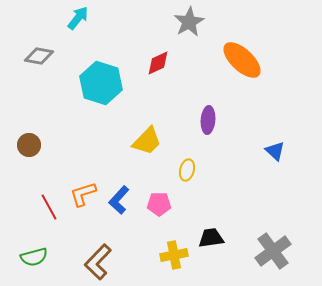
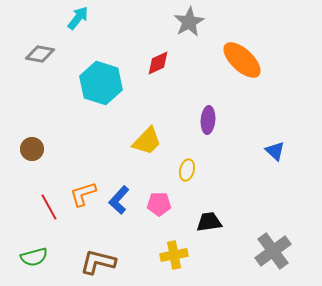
gray diamond: moved 1 px right, 2 px up
brown circle: moved 3 px right, 4 px down
black trapezoid: moved 2 px left, 16 px up
brown L-shape: rotated 60 degrees clockwise
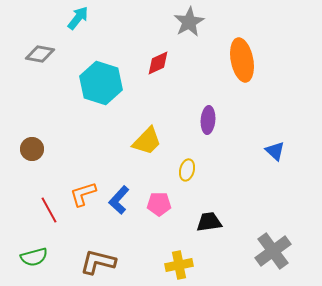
orange ellipse: rotated 36 degrees clockwise
red line: moved 3 px down
yellow cross: moved 5 px right, 10 px down
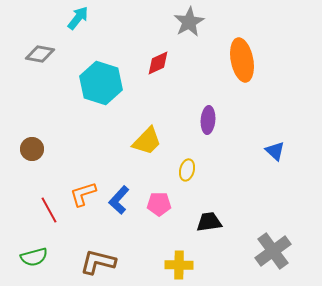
yellow cross: rotated 12 degrees clockwise
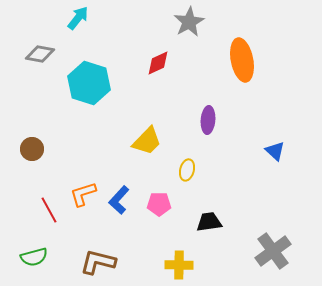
cyan hexagon: moved 12 px left
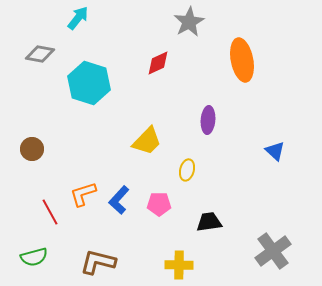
red line: moved 1 px right, 2 px down
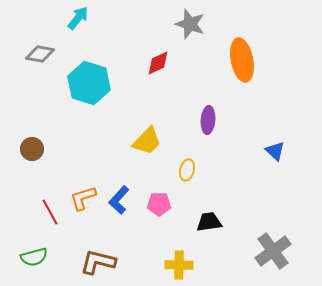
gray star: moved 1 px right, 2 px down; rotated 24 degrees counterclockwise
orange L-shape: moved 4 px down
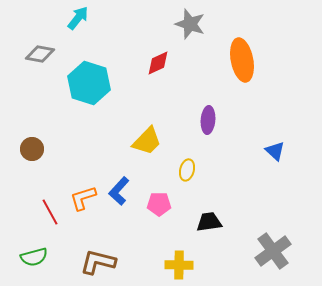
blue L-shape: moved 9 px up
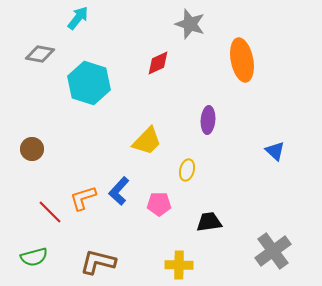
red line: rotated 16 degrees counterclockwise
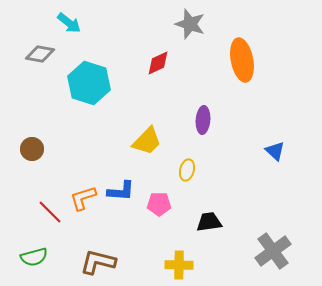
cyan arrow: moved 9 px left, 5 px down; rotated 90 degrees clockwise
purple ellipse: moved 5 px left
blue L-shape: moved 2 px right; rotated 128 degrees counterclockwise
